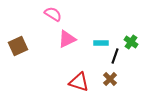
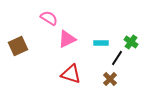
pink semicircle: moved 4 px left, 4 px down
black line: moved 2 px right, 2 px down; rotated 14 degrees clockwise
red triangle: moved 8 px left, 8 px up
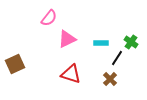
pink semicircle: rotated 96 degrees clockwise
brown square: moved 3 px left, 18 px down
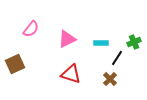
pink semicircle: moved 18 px left, 11 px down
green cross: moved 3 px right; rotated 32 degrees clockwise
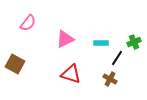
pink semicircle: moved 3 px left, 6 px up
pink triangle: moved 2 px left
brown square: rotated 36 degrees counterclockwise
brown cross: rotated 16 degrees counterclockwise
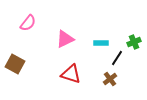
brown cross: rotated 24 degrees clockwise
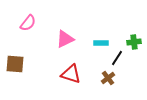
green cross: rotated 16 degrees clockwise
brown square: rotated 24 degrees counterclockwise
brown cross: moved 2 px left, 1 px up
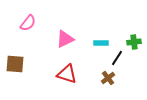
red triangle: moved 4 px left
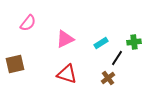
cyan rectangle: rotated 32 degrees counterclockwise
brown square: rotated 18 degrees counterclockwise
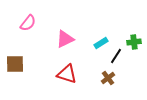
black line: moved 1 px left, 2 px up
brown square: rotated 12 degrees clockwise
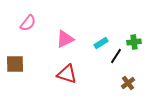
brown cross: moved 20 px right, 5 px down
